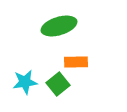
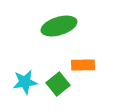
orange rectangle: moved 7 px right, 3 px down
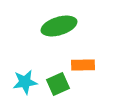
green square: rotated 15 degrees clockwise
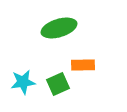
green ellipse: moved 2 px down
cyan star: moved 2 px left
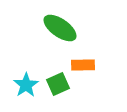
green ellipse: moved 1 px right; rotated 52 degrees clockwise
cyan star: moved 3 px right, 3 px down; rotated 25 degrees counterclockwise
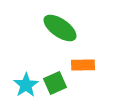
green square: moved 3 px left, 1 px up
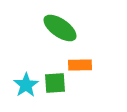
orange rectangle: moved 3 px left
green square: rotated 20 degrees clockwise
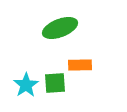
green ellipse: rotated 56 degrees counterclockwise
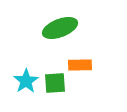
cyan star: moved 4 px up
